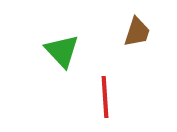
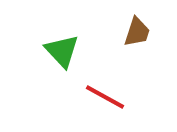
red line: rotated 57 degrees counterclockwise
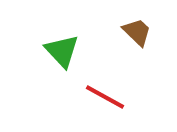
brown trapezoid: rotated 64 degrees counterclockwise
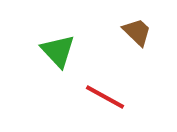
green triangle: moved 4 px left
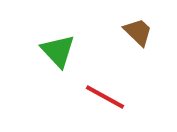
brown trapezoid: moved 1 px right
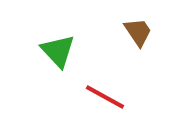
brown trapezoid: rotated 12 degrees clockwise
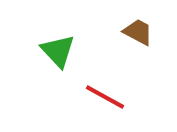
brown trapezoid: rotated 28 degrees counterclockwise
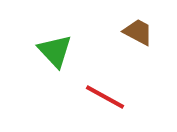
green triangle: moved 3 px left
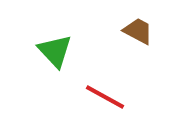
brown trapezoid: moved 1 px up
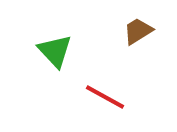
brown trapezoid: rotated 60 degrees counterclockwise
